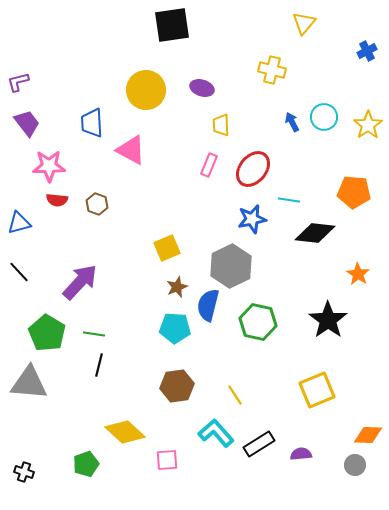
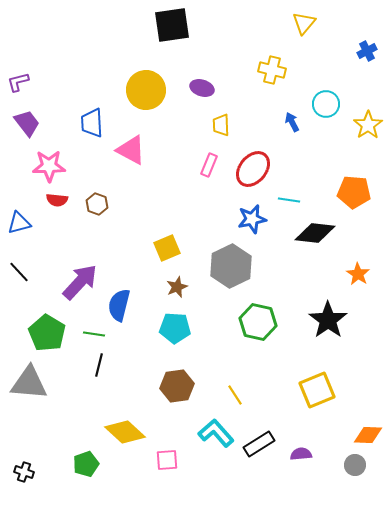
cyan circle at (324, 117): moved 2 px right, 13 px up
blue semicircle at (208, 305): moved 89 px left
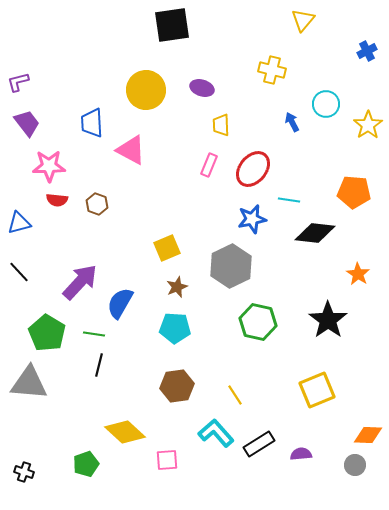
yellow triangle at (304, 23): moved 1 px left, 3 px up
blue semicircle at (119, 305): moved 1 px right, 2 px up; rotated 16 degrees clockwise
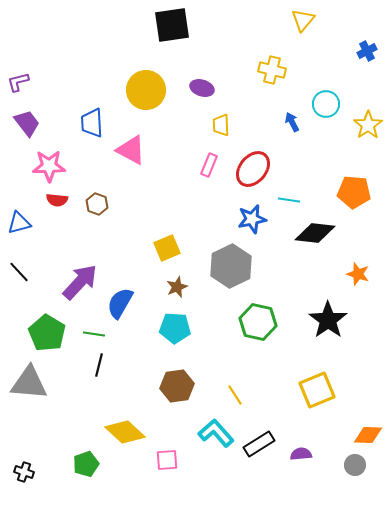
orange star at (358, 274): rotated 15 degrees counterclockwise
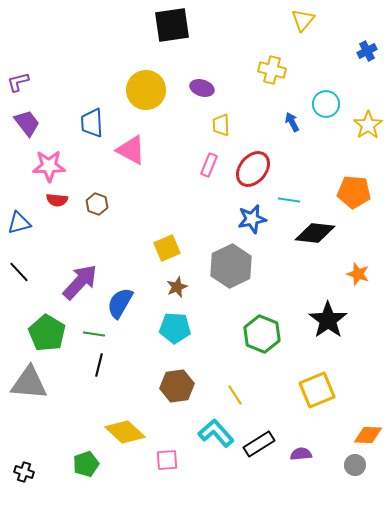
green hexagon at (258, 322): moved 4 px right, 12 px down; rotated 9 degrees clockwise
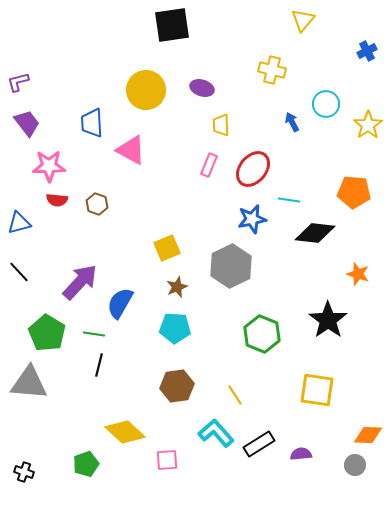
yellow square at (317, 390): rotated 30 degrees clockwise
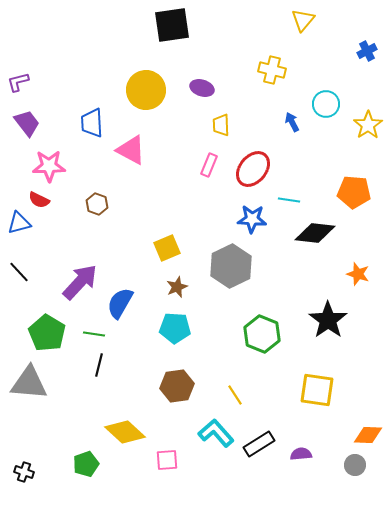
red semicircle at (57, 200): moved 18 px left; rotated 20 degrees clockwise
blue star at (252, 219): rotated 16 degrees clockwise
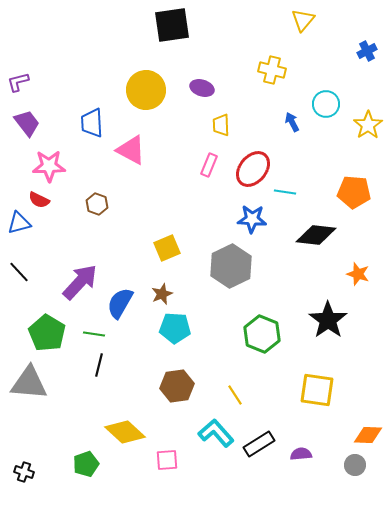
cyan line at (289, 200): moved 4 px left, 8 px up
black diamond at (315, 233): moved 1 px right, 2 px down
brown star at (177, 287): moved 15 px left, 7 px down
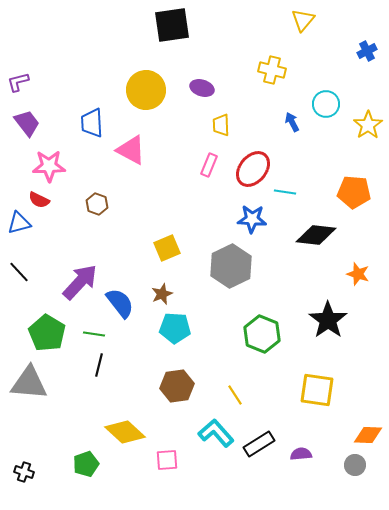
blue semicircle at (120, 303): rotated 112 degrees clockwise
